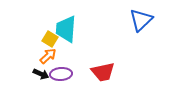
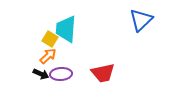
red trapezoid: moved 1 px down
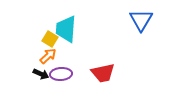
blue triangle: rotated 15 degrees counterclockwise
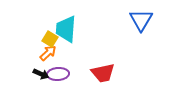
orange arrow: moved 3 px up
purple ellipse: moved 3 px left
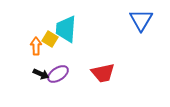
orange arrow: moved 12 px left, 7 px up; rotated 48 degrees counterclockwise
purple ellipse: rotated 30 degrees counterclockwise
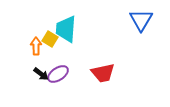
black arrow: rotated 14 degrees clockwise
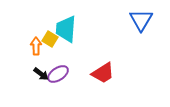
red trapezoid: rotated 20 degrees counterclockwise
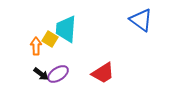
blue triangle: rotated 25 degrees counterclockwise
